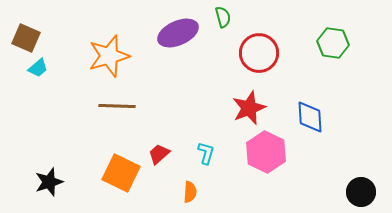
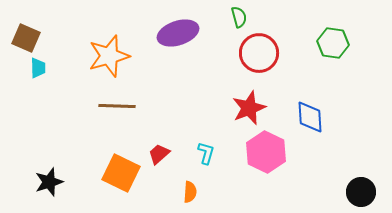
green semicircle: moved 16 px right
purple ellipse: rotated 6 degrees clockwise
cyan trapezoid: rotated 50 degrees counterclockwise
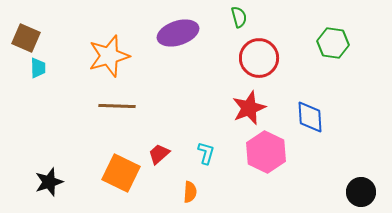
red circle: moved 5 px down
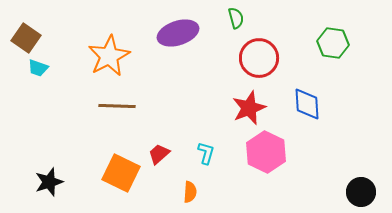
green semicircle: moved 3 px left, 1 px down
brown square: rotated 12 degrees clockwise
orange star: rotated 12 degrees counterclockwise
cyan trapezoid: rotated 110 degrees clockwise
blue diamond: moved 3 px left, 13 px up
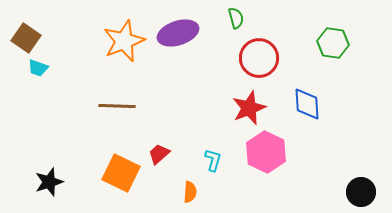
orange star: moved 15 px right, 15 px up; rotated 6 degrees clockwise
cyan L-shape: moved 7 px right, 7 px down
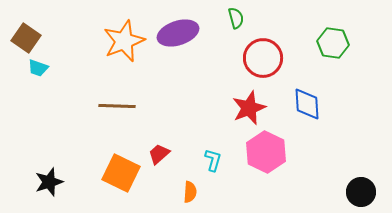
red circle: moved 4 px right
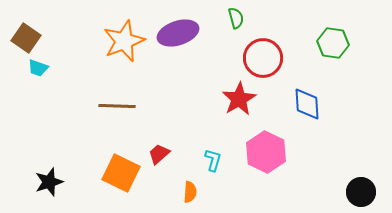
red star: moved 10 px left, 9 px up; rotated 8 degrees counterclockwise
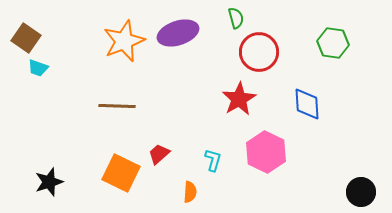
red circle: moved 4 px left, 6 px up
